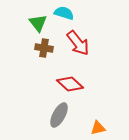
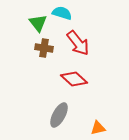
cyan semicircle: moved 2 px left
red diamond: moved 4 px right, 5 px up
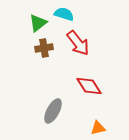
cyan semicircle: moved 2 px right, 1 px down
green triangle: rotated 30 degrees clockwise
brown cross: rotated 18 degrees counterclockwise
red diamond: moved 15 px right, 7 px down; rotated 16 degrees clockwise
gray ellipse: moved 6 px left, 4 px up
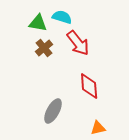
cyan semicircle: moved 2 px left, 3 px down
green triangle: rotated 48 degrees clockwise
brown cross: rotated 30 degrees counterclockwise
red diamond: rotated 28 degrees clockwise
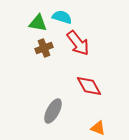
brown cross: rotated 18 degrees clockwise
red diamond: rotated 24 degrees counterclockwise
orange triangle: rotated 35 degrees clockwise
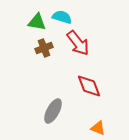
green triangle: moved 1 px left, 1 px up
red diamond: rotated 8 degrees clockwise
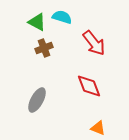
green triangle: rotated 18 degrees clockwise
red arrow: moved 16 px right
gray ellipse: moved 16 px left, 11 px up
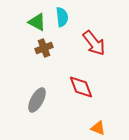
cyan semicircle: rotated 66 degrees clockwise
red diamond: moved 8 px left, 1 px down
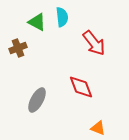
brown cross: moved 26 px left
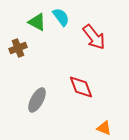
cyan semicircle: moved 1 px left; rotated 30 degrees counterclockwise
red arrow: moved 6 px up
orange triangle: moved 6 px right
